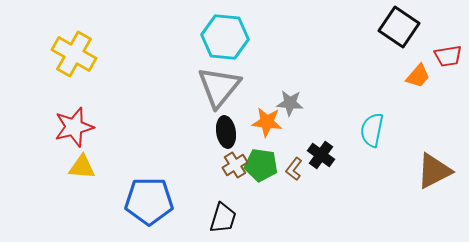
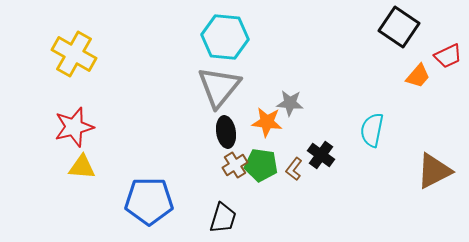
red trapezoid: rotated 16 degrees counterclockwise
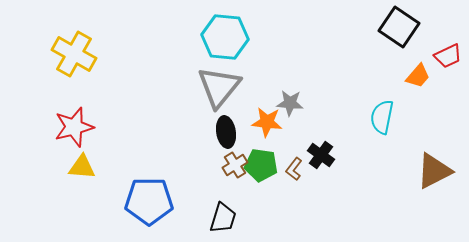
cyan semicircle: moved 10 px right, 13 px up
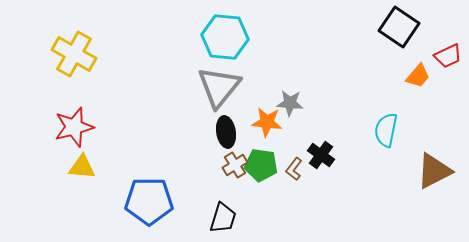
cyan semicircle: moved 4 px right, 13 px down
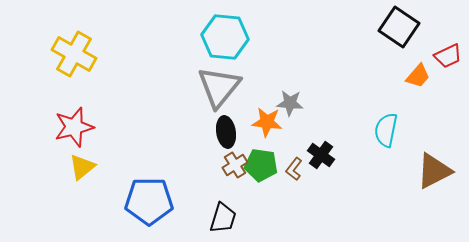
yellow triangle: rotated 44 degrees counterclockwise
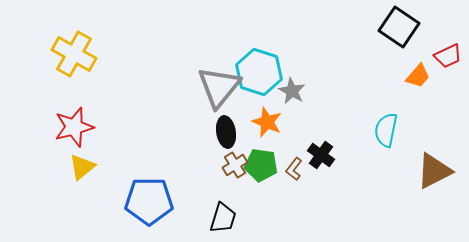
cyan hexagon: moved 34 px right, 35 px down; rotated 12 degrees clockwise
gray star: moved 2 px right, 12 px up; rotated 24 degrees clockwise
orange star: rotated 16 degrees clockwise
